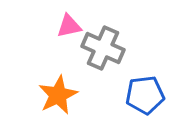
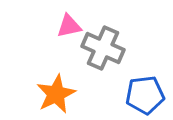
orange star: moved 2 px left, 1 px up
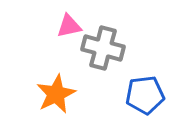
gray cross: rotated 9 degrees counterclockwise
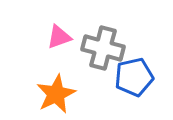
pink triangle: moved 10 px left, 11 px down; rotated 8 degrees counterclockwise
blue pentagon: moved 11 px left, 18 px up; rotated 6 degrees counterclockwise
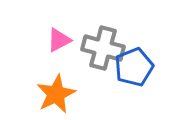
pink triangle: moved 3 px down; rotated 8 degrees counterclockwise
blue pentagon: moved 10 px up; rotated 9 degrees counterclockwise
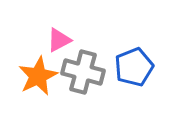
gray cross: moved 20 px left, 24 px down
orange star: moved 18 px left, 18 px up
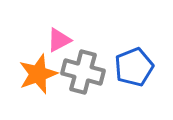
orange star: moved 2 px up; rotated 6 degrees clockwise
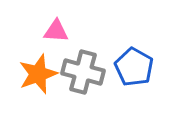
pink triangle: moved 3 px left, 9 px up; rotated 32 degrees clockwise
blue pentagon: rotated 21 degrees counterclockwise
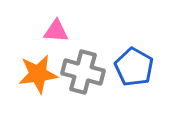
orange star: rotated 12 degrees clockwise
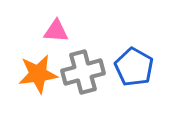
gray cross: rotated 30 degrees counterclockwise
